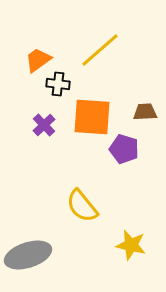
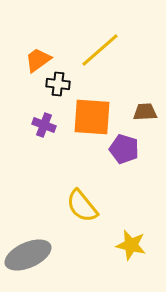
purple cross: rotated 25 degrees counterclockwise
gray ellipse: rotated 6 degrees counterclockwise
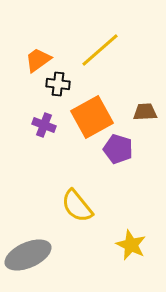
orange square: rotated 33 degrees counterclockwise
purple pentagon: moved 6 px left
yellow semicircle: moved 5 px left
yellow star: rotated 12 degrees clockwise
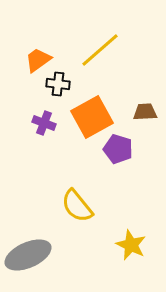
purple cross: moved 2 px up
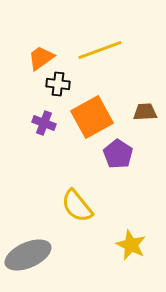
yellow line: rotated 21 degrees clockwise
orange trapezoid: moved 3 px right, 2 px up
purple pentagon: moved 5 px down; rotated 16 degrees clockwise
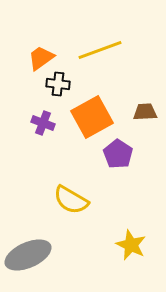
purple cross: moved 1 px left
yellow semicircle: moved 6 px left, 6 px up; rotated 21 degrees counterclockwise
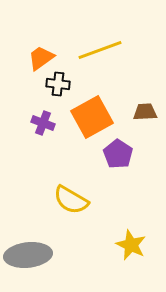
gray ellipse: rotated 18 degrees clockwise
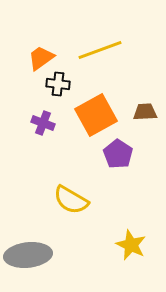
orange square: moved 4 px right, 2 px up
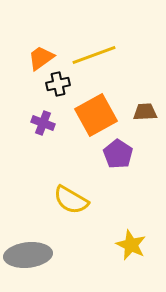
yellow line: moved 6 px left, 5 px down
black cross: rotated 20 degrees counterclockwise
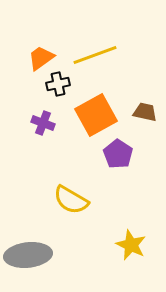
yellow line: moved 1 px right
brown trapezoid: rotated 15 degrees clockwise
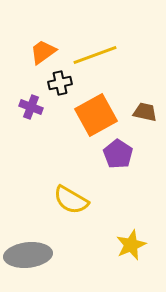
orange trapezoid: moved 2 px right, 6 px up
black cross: moved 2 px right, 1 px up
purple cross: moved 12 px left, 16 px up
yellow star: rotated 24 degrees clockwise
